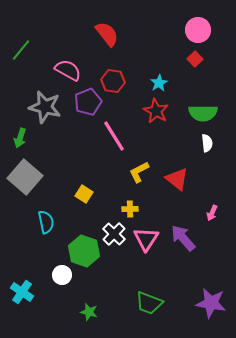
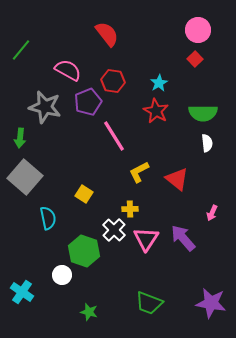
green arrow: rotated 12 degrees counterclockwise
cyan semicircle: moved 2 px right, 4 px up
white cross: moved 4 px up
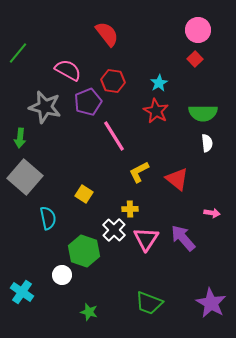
green line: moved 3 px left, 3 px down
pink arrow: rotated 105 degrees counterclockwise
purple star: rotated 20 degrees clockwise
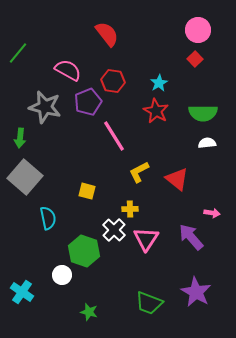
white semicircle: rotated 90 degrees counterclockwise
yellow square: moved 3 px right, 3 px up; rotated 18 degrees counterclockwise
purple arrow: moved 8 px right, 1 px up
purple star: moved 15 px left, 11 px up
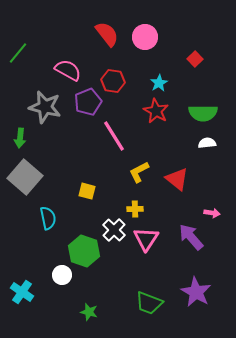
pink circle: moved 53 px left, 7 px down
yellow cross: moved 5 px right
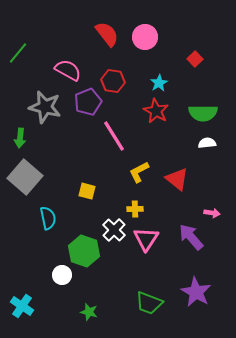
cyan cross: moved 14 px down
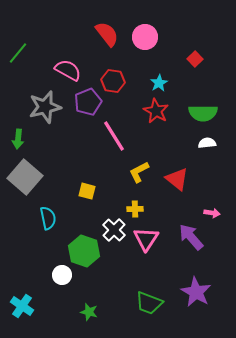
gray star: rotated 28 degrees counterclockwise
green arrow: moved 2 px left, 1 px down
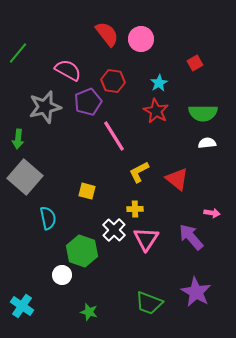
pink circle: moved 4 px left, 2 px down
red square: moved 4 px down; rotated 14 degrees clockwise
green hexagon: moved 2 px left
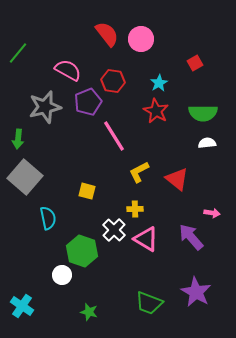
pink triangle: rotated 32 degrees counterclockwise
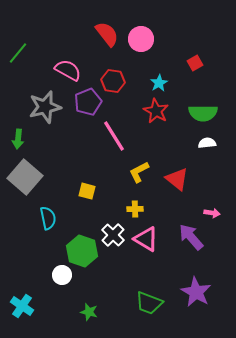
white cross: moved 1 px left, 5 px down
